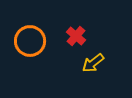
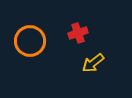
red cross: moved 2 px right, 3 px up; rotated 30 degrees clockwise
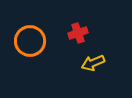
yellow arrow: rotated 15 degrees clockwise
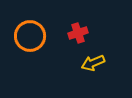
orange circle: moved 5 px up
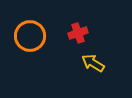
yellow arrow: rotated 55 degrees clockwise
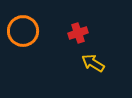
orange circle: moved 7 px left, 5 px up
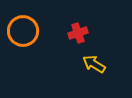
yellow arrow: moved 1 px right, 1 px down
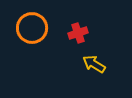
orange circle: moved 9 px right, 3 px up
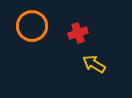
orange circle: moved 2 px up
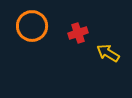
yellow arrow: moved 14 px right, 11 px up
